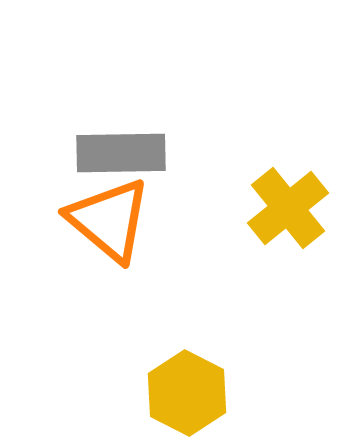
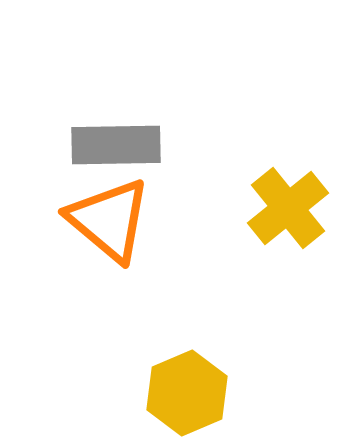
gray rectangle: moved 5 px left, 8 px up
yellow hexagon: rotated 10 degrees clockwise
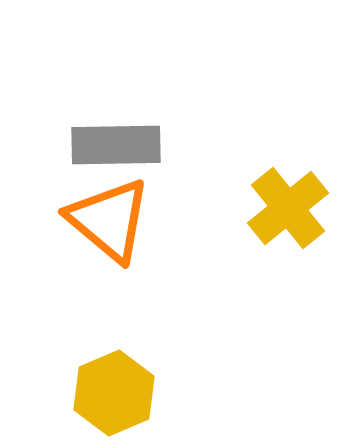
yellow hexagon: moved 73 px left
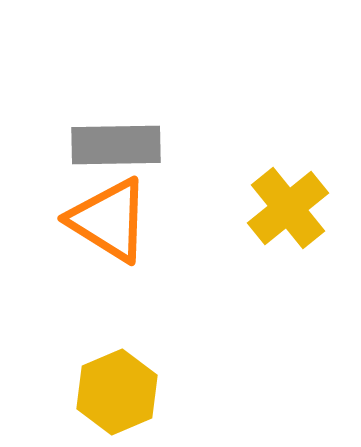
orange triangle: rotated 8 degrees counterclockwise
yellow hexagon: moved 3 px right, 1 px up
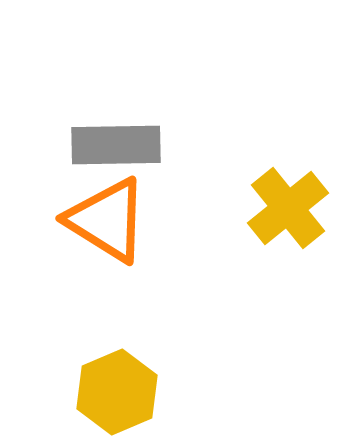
orange triangle: moved 2 px left
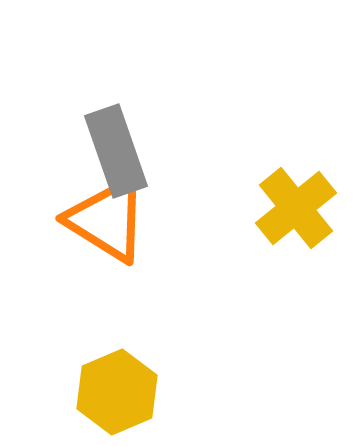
gray rectangle: moved 6 px down; rotated 72 degrees clockwise
yellow cross: moved 8 px right
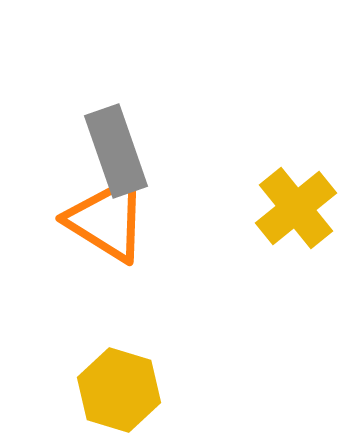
yellow hexagon: moved 2 px right, 2 px up; rotated 20 degrees counterclockwise
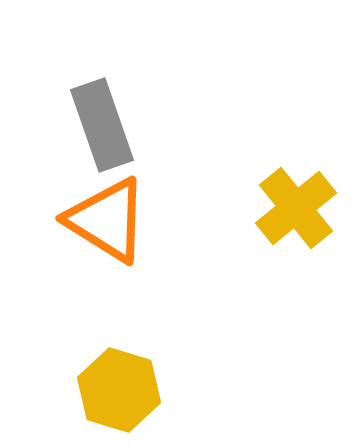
gray rectangle: moved 14 px left, 26 px up
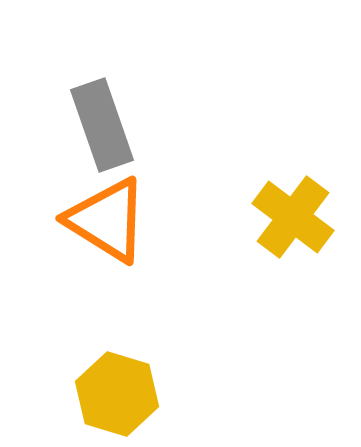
yellow cross: moved 3 px left, 9 px down; rotated 14 degrees counterclockwise
yellow hexagon: moved 2 px left, 4 px down
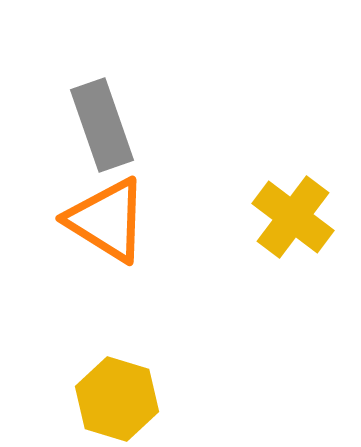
yellow hexagon: moved 5 px down
